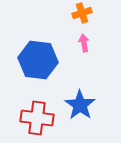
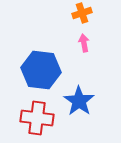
blue hexagon: moved 3 px right, 10 px down
blue star: moved 1 px left, 4 px up
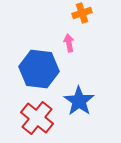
pink arrow: moved 15 px left
blue hexagon: moved 2 px left, 1 px up
red cross: rotated 32 degrees clockwise
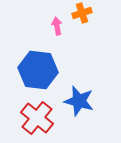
pink arrow: moved 12 px left, 17 px up
blue hexagon: moved 1 px left, 1 px down
blue star: rotated 20 degrees counterclockwise
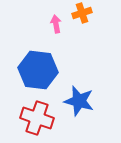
pink arrow: moved 1 px left, 2 px up
red cross: rotated 20 degrees counterclockwise
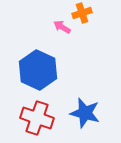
pink arrow: moved 6 px right, 3 px down; rotated 48 degrees counterclockwise
blue hexagon: rotated 18 degrees clockwise
blue star: moved 6 px right, 12 px down
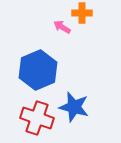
orange cross: rotated 18 degrees clockwise
blue hexagon: rotated 12 degrees clockwise
blue star: moved 11 px left, 6 px up
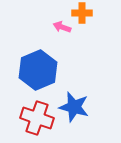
pink arrow: rotated 12 degrees counterclockwise
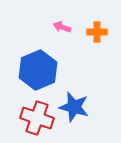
orange cross: moved 15 px right, 19 px down
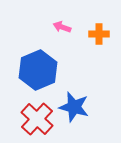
orange cross: moved 2 px right, 2 px down
red cross: moved 1 px down; rotated 24 degrees clockwise
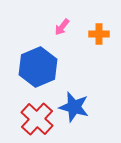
pink arrow: rotated 72 degrees counterclockwise
blue hexagon: moved 3 px up
